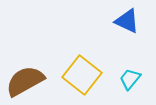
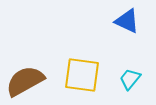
yellow square: rotated 30 degrees counterclockwise
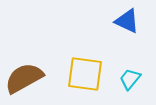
yellow square: moved 3 px right, 1 px up
brown semicircle: moved 1 px left, 3 px up
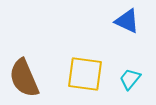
brown semicircle: rotated 84 degrees counterclockwise
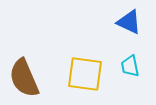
blue triangle: moved 2 px right, 1 px down
cyan trapezoid: moved 13 px up; rotated 50 degrees counterclockwise
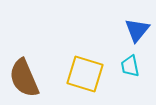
blue triangle: moved 8 px right, 8 px down; rotated 44 degrees clockwise
yellow square: rotated 9 degrees clockwise
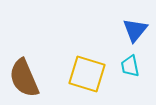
blue triangle: moved 2 px left
yellow square: moved 2 px right
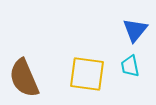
yellow square: rotated 9 degrees counterclockwise
